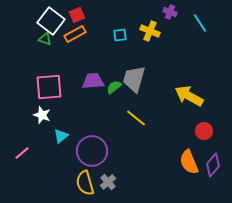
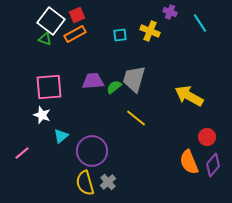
red circle: moved 3 px right, 6 px down
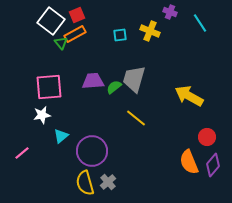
green triangle: moved 16 px right, 4 px down; rotated 32 degrees clockwise
white star: rotated 30 degrees counterclockwise
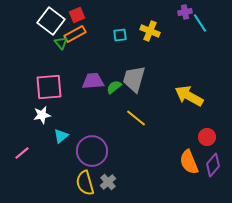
purple cross: moved 15 px right; rotated 32 degrees counterclockwise
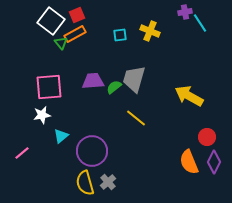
purple diamond: moved 1 px right, 3 px up; rotated 15 degrees counterclockwise
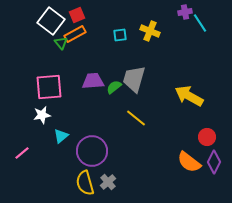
orange semicircle: rotated 30 degrees counterclockwise
